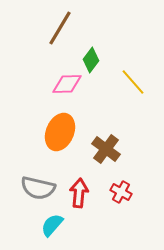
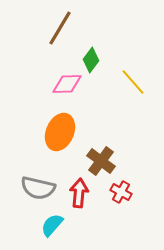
brown cross: moved 5 px left, 12 px down
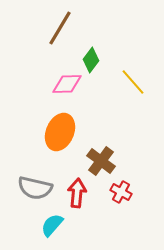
gray semicircle: moved 3 px left
red arrow: moved 2 px left
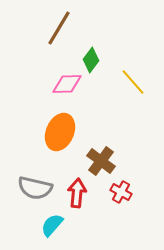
brown line: moved 1 px left
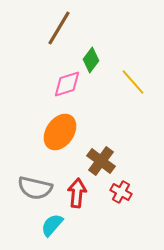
pink diamond: rotated 16 degrees counterclockwise
orange ellipse: rotated 12 degrees clockwise
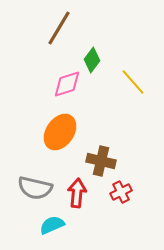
green diamond: moved 1 px right
brown cross: rotated 24 degrees counterclockwise
red cross: rotated 35 degrees clockwise
cyan semicircle: rotated 25 degrees clockwise
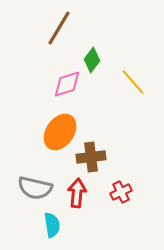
brown cross: moved 10 px left, 4 px up; rotated 20 degrees counterclockwise
cyan semicircle: rotated 105 degrees clockwise
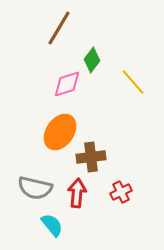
cyan semicircle: rotated 30 degrees counterclockwise
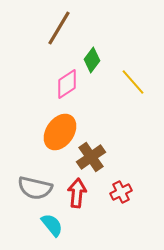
pink diamond: rotated 16 degrees counterclockwise
brown cross: rotated 28 degrees counterclockwise
